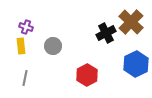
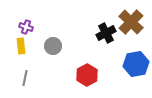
blue hexagon: rotated 15 degrees clockwise
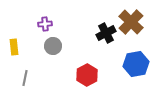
purple cross: moved 19 px right, 3 px up; rotated 24 degrees counterclockwise
yellow rectangle: moved 7 px left, 1 px down
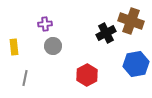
brown cross: moved 1 px up; rotated 25 degrees counterclockwise
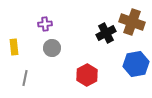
brown cross: moved 1 px right, 1 px down
gray circle: moved 1 px left, 2 px down
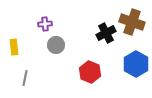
gray circle: moved 4 px right, 3 px up
blue hexagon: rotated 20 degrees counterclockwise
red hexagon: moved 3 px right, 3 px up; rotated 10 degrees counterclockwise
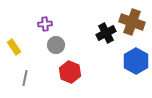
yellow rectangle: rotated 28 degrees counterclockwise
blue hexagon: moved 3 px up
red hexagon: moved 20 px left
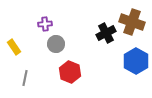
gray circle: moved 1 px up
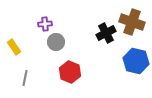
gray circle: moved 2 px up
blue hexagon: rotated 15 degrees counterclockwise
